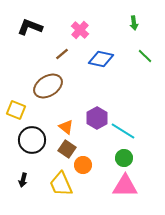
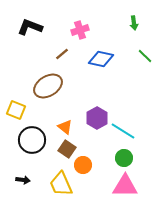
pink cross: rotated 30 degrees clockwise
orange triangle: moved 1 px left
black arrow: rotated 96 degrees counterclockwise
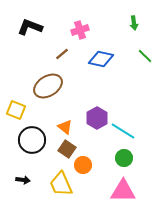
pink triangle: moved 2 px left, 5 px down
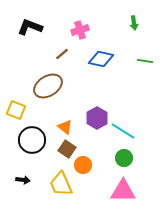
green line: moved 5 px down; rotated 35 degrees counterclockwise
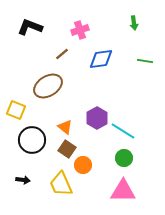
blue diamond: rotated 20 degrees counterclockwise
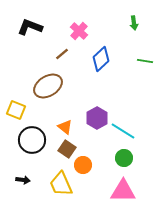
pink cross: moved 1 px left, 1 px down; rotated 30 degrees counterclockwise
blue diamond: rotated 35 degrees counterclockwise
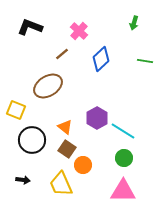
green arrow: rotated 24 degrees clockwise
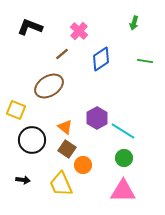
blue diamond: rotated 10 degrees clockwise
brown ellipse: moved 1 px right
